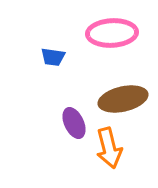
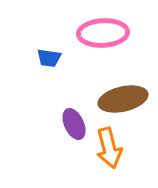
pink ellipse: moved 9 px left
blue trapezoid: moved 4 px left, 1 px down
purple ellipse: moved 1 px down
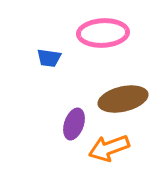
purple ellipse: rotated 44 degrees clockwise
orange arrow: rotated 84 degrees clockwise
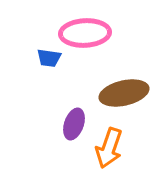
pink ellipse: moved 18 px left
brown ellipse: moved 1 px right, 6 px up
orange arrow: rotated 51 degrees counterclockwise
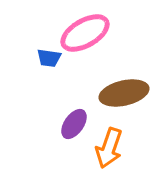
pink ellipse: rotated 27 degrees counterclockwise
purple ellipse: rotated 16 degrees clockwise
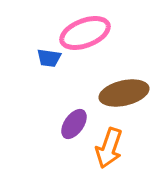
pink ellipse: rotated 9 degrees clockwise
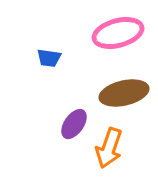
pink ellipse: moved 33 px right; rotated 6 degrees clockwise
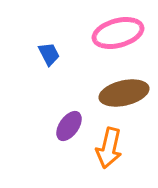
blue trapezoid: moved 4 px up; rotated 125 degrees counterclockwise
purple ellipse: moved 5 px left, 2 px down
orange arrow: rotated 6 degrees counterclockwise
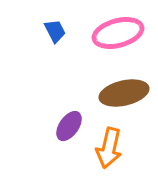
blue trapezoid: moved 6 px right, 23 px up
